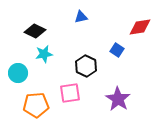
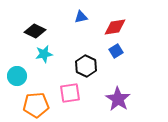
red diamond: moved 25 px left
blue square: moved 1 px left, 1 px down; rotated 24 degrees clockwise
cyan circle: moved 1 px left, 3 px down
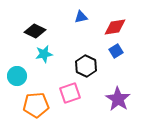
pink square: rotated 10 degrees counterclockwise
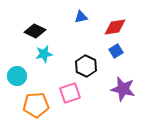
purple star: moved 5 px right, 10 px up; rotated 20 degrees counterclockwise
